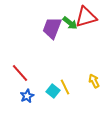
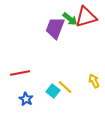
green arrow: moved 4 px up
purple trapezoid: moved 3 px right
red line: rotated 60 degrees counterclockwise
yellow line: rotated 21 degrees counterclockwise
blue star: moved 1 px left, 3 px down; rotated 16 degrees counterclockwise
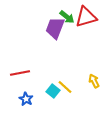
green arrow: moved 3 px left, 2 px up
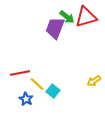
yellow arrow: rotated 96 degrees counterclockwise
yellow line: moved 28 px left, 3 px up
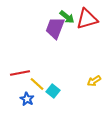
red triangle: moved 1 px right, 2 px down
blue star: moved 1 px right
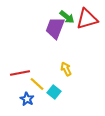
yellow arrow: moved 28 px left, 12 px up; rotated 96 degrees clockwise
cyan square: moved 1 px right, 1 px down
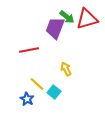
red line: moved 9 px right, 23 px up
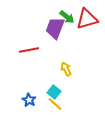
yellow line: moved 18 px right, 20 px down
blue star: moved 2 px right, 1 px down
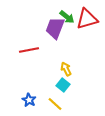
cyan square: moved 9 px right, 7 px up
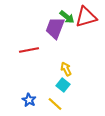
red triangle: moved 1 px left, 2 px up
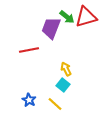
purple trapezoid: moved 4 px left
